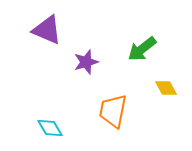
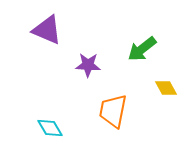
purple star: moved 2 px right, 3 px down; rotated 20 degrees clockwise
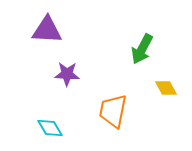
purple triangle: rotated 20 degrees counterclockwise
green arrow: rotated 24 degrees counterclockwise
purple star: moved 21 px left, 9 px down
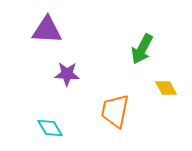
orange trapezoid: moved 2 px right
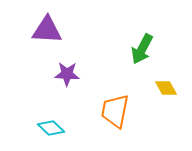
cyan diamond: moved 1 px right; rotated 16 degrees counterclockwise
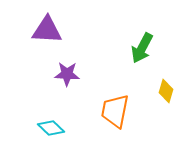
green arrow: moved 1 px up
yellow diamond: moved 3 px down; rotated 45 degrees clockwise
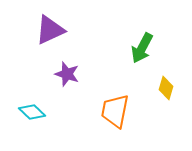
purple triangle: moved 3 px right; rotated 28 degrees counterclockwise
purple star: rotated 15 degrees clockwise
yellow diamond: moved 3 px up
cyan diamond: moved 19 px left, 16 px up
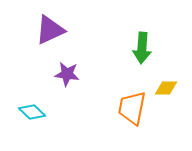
green arrow: rotated 24 degrees counterclockwise
purple star: rotated 10 degrees counterclockwise
yellow diamond: rotated 75 degrees clockwise
orange trapezoid: moved 17 px right, 3 px up
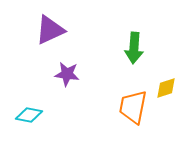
green arrow: moved 8 px left
yellow diamond: rotated 20 degrees counterclockwise
orange trapezoid: moved 1 px right, 1 px up
cyan diamond: moved 3 px left, 3 px down; rotated 32 degrees counterclockwise
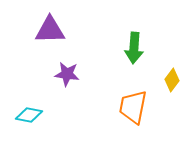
purple triangle: rotated 24 degrees clockwise
yellow diamond: moved 6 px right, 8 px up; rotated 35 degrees counterclockwise
